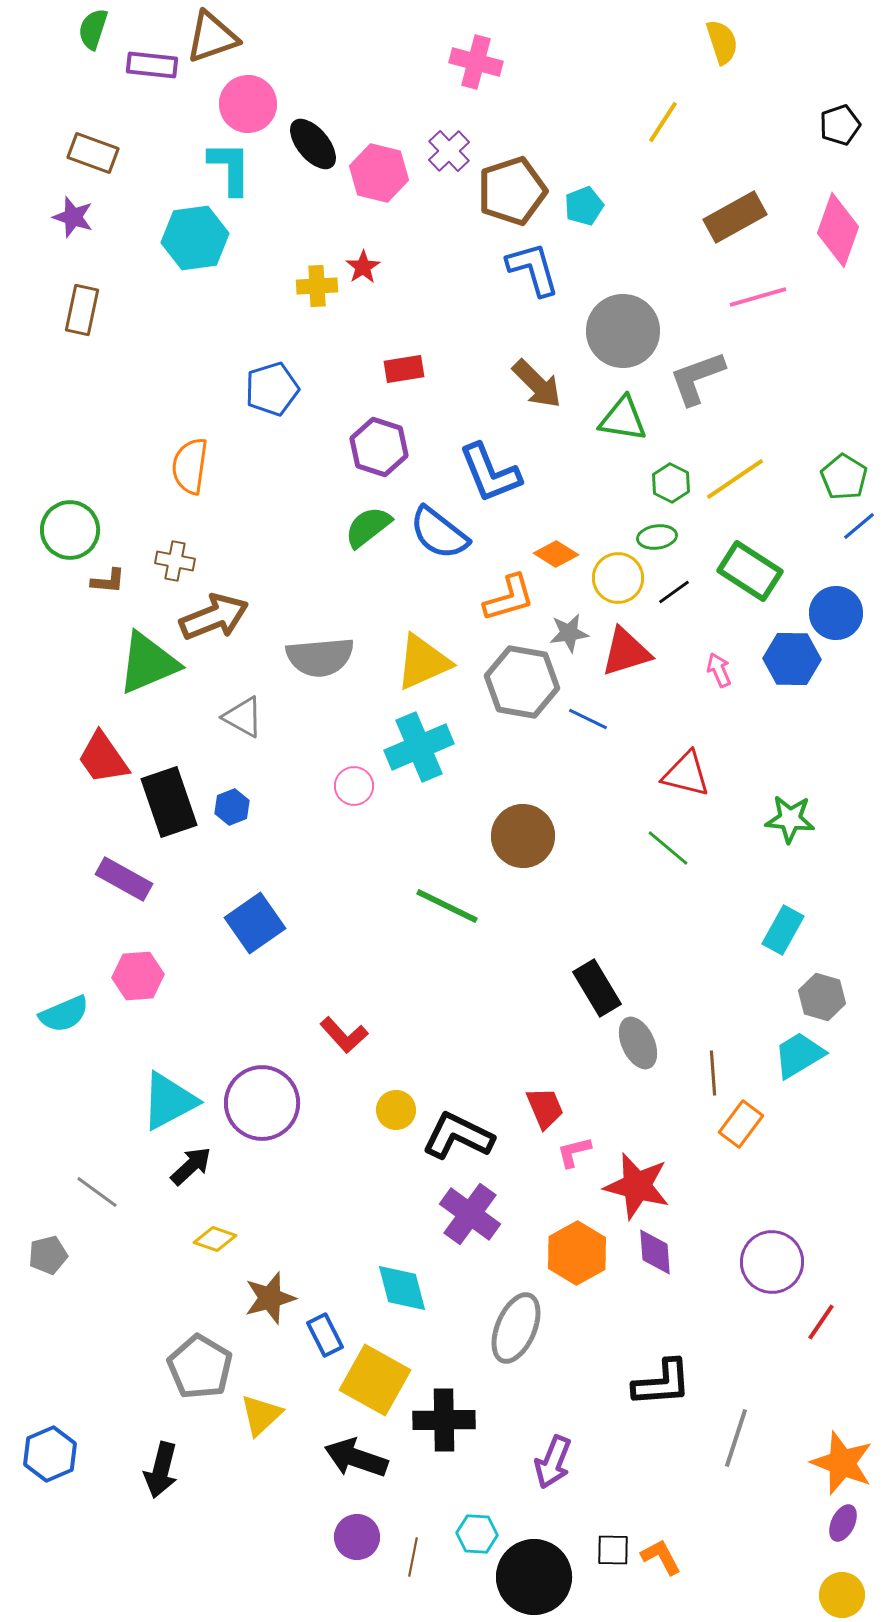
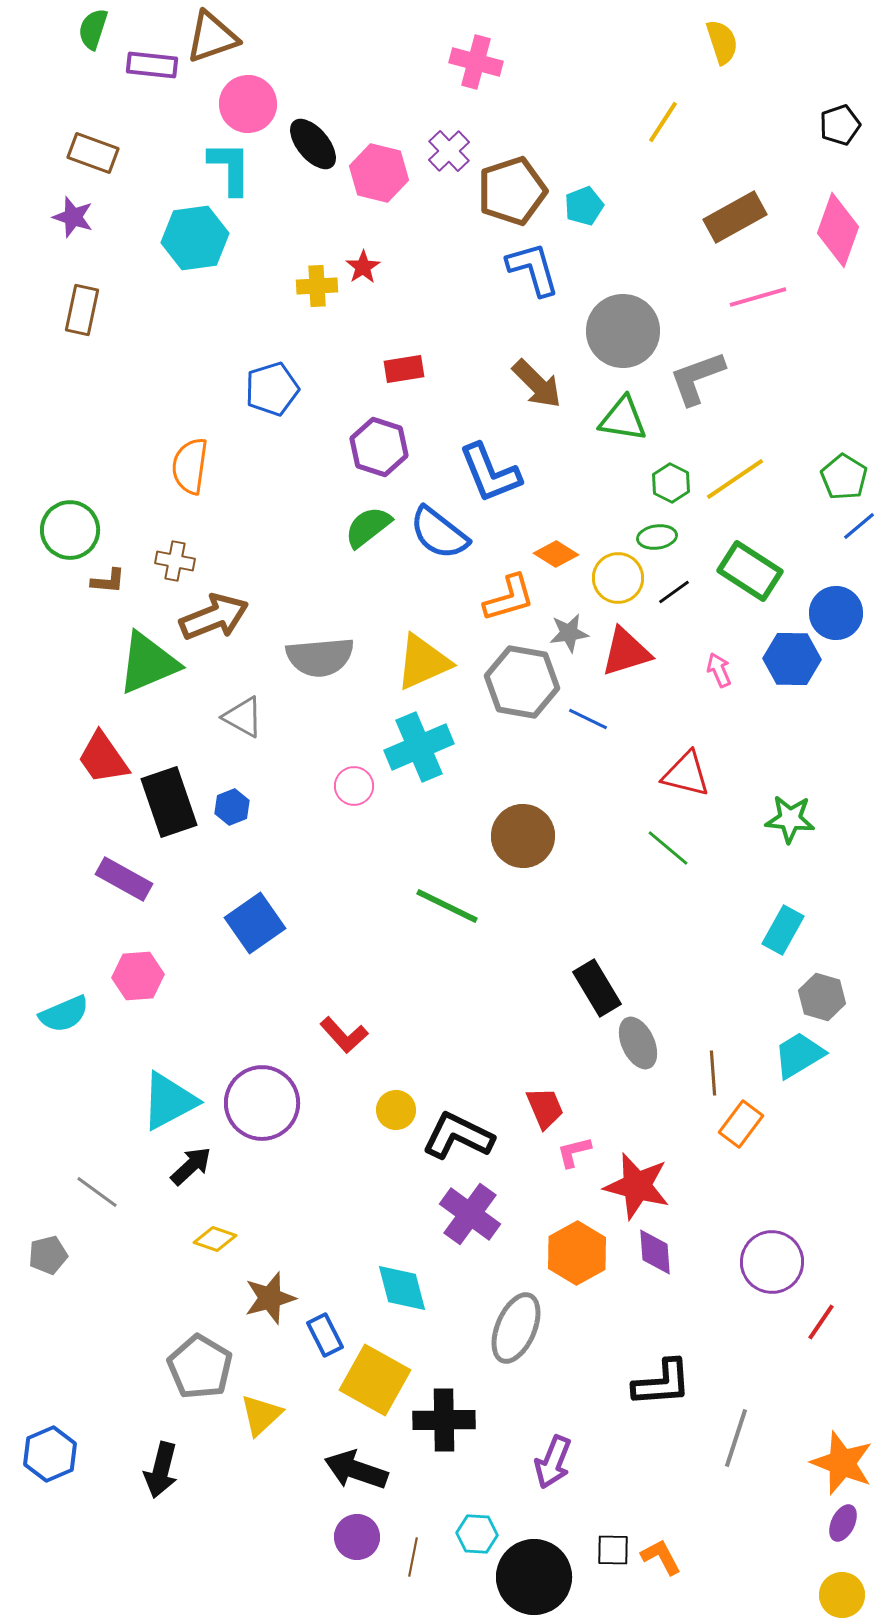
black arrow at (356, 1458): moved 12 px down
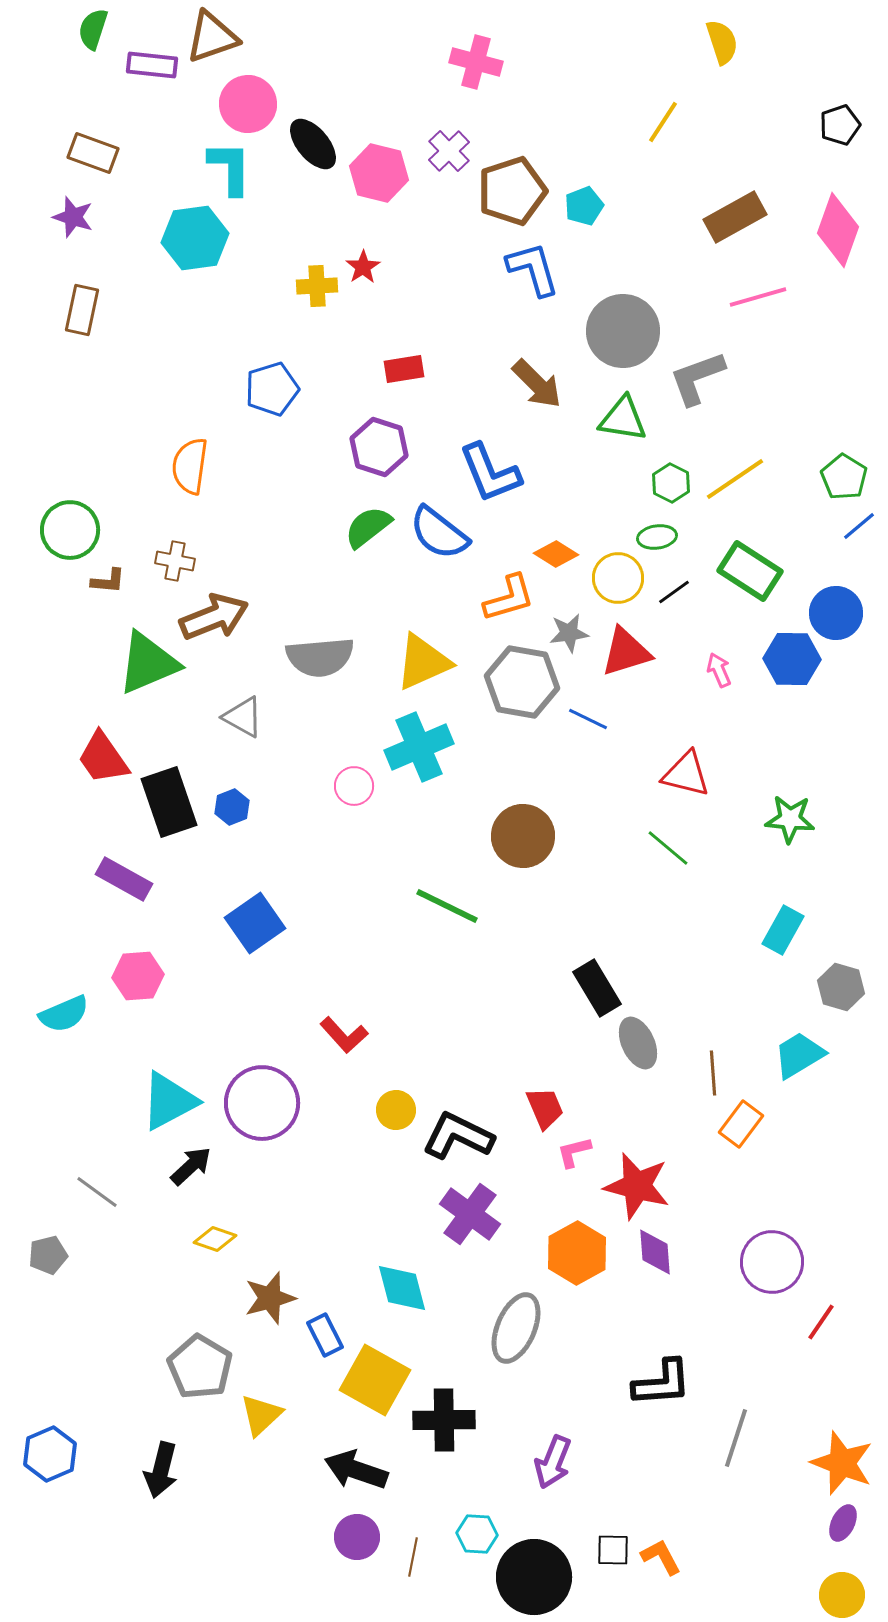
gray hexagon at (822, 997): moved 19 px right, 10 px up
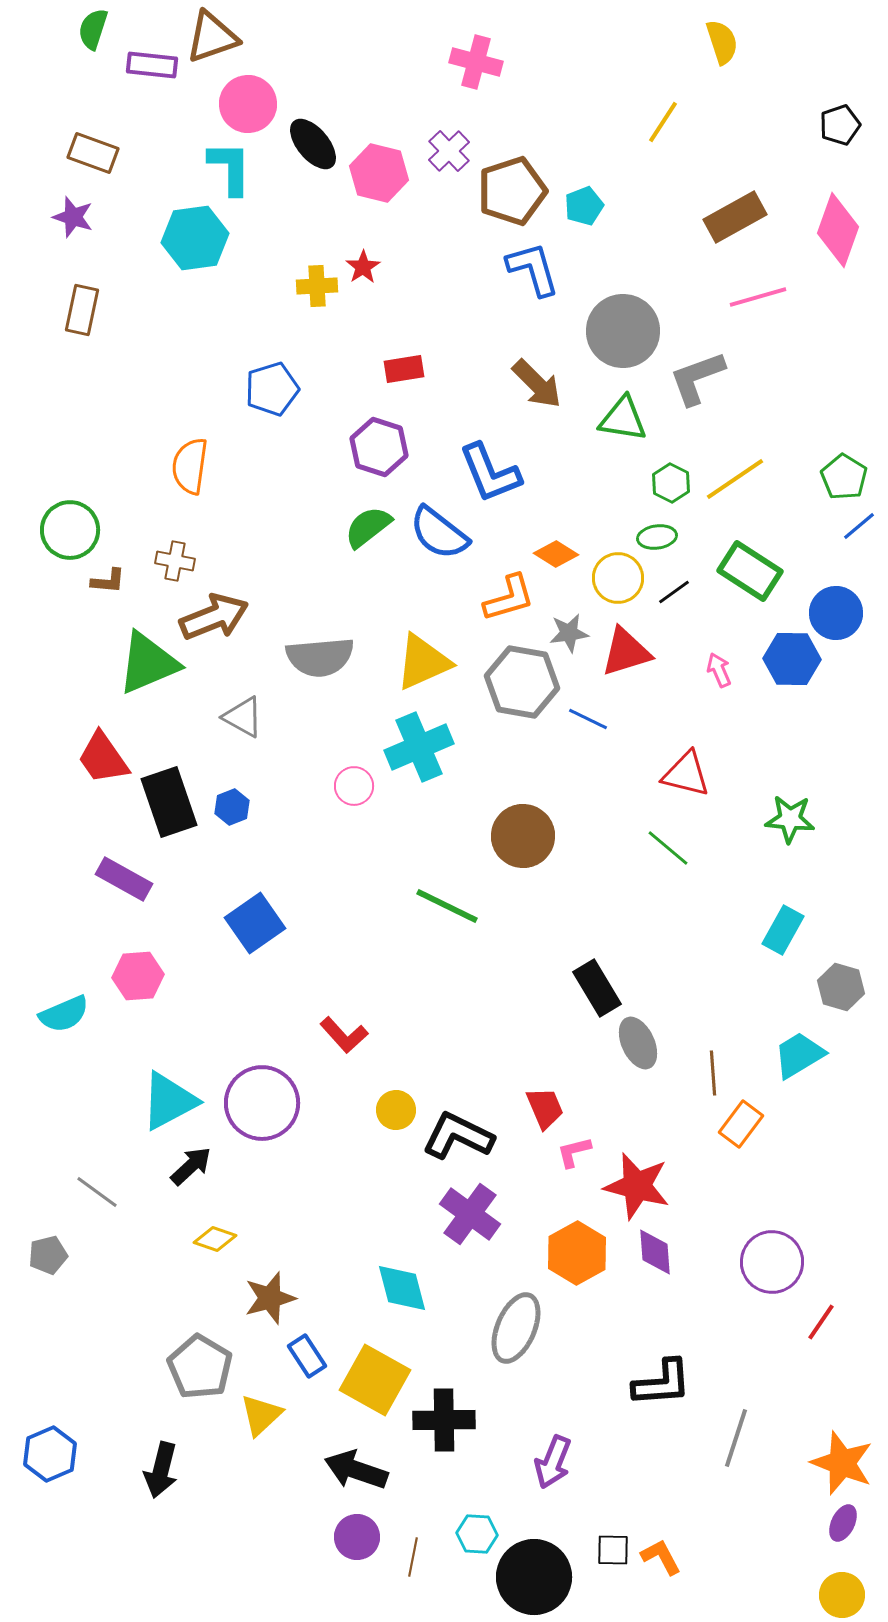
blue rectangle at (325, 1335): moved 18 px left, 21 px down; rotated 6 degrees counterclockwise
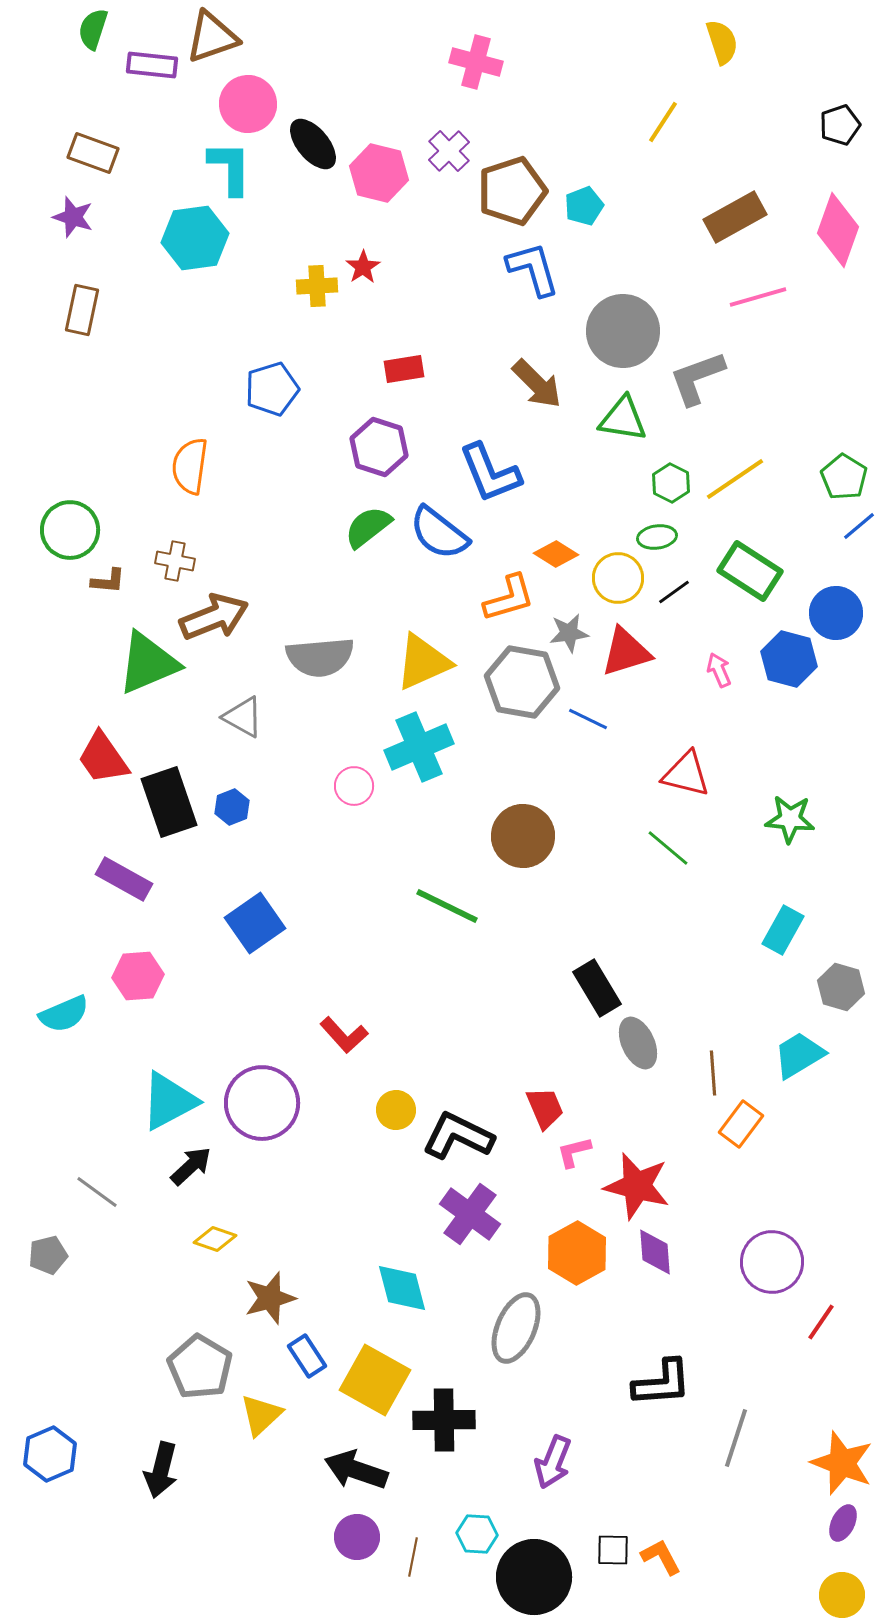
blue hexagon at (792, 659): moved 3 px left; rotated 14 degrees clockwise
